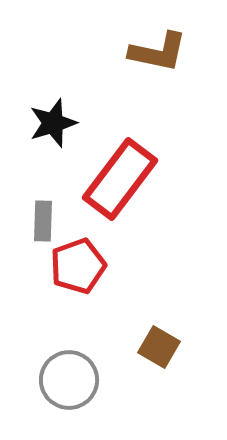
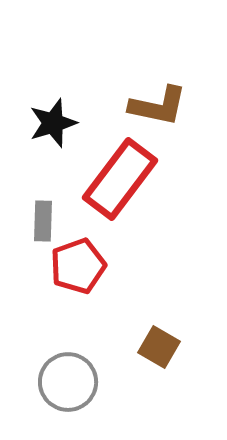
brown L-shape: moved 54 px down
gray circle: moved 1 px left, 2 px down
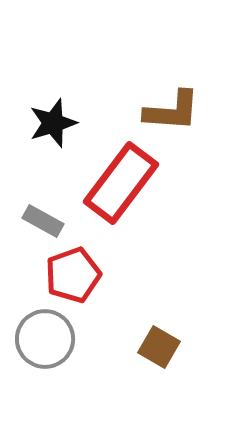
brown L-shape: moved 14 px right, 5 px down; rotated 8 degrees counterclockwise
red rectangle: moved 1 px right, 4 px down
gray rectangle: rotated 63 degrees counterclockwise
red pentagon: moved 5 px left, 9 px down
gray circle: moved 23 px left, 43 px up
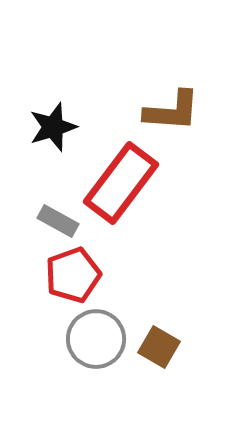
black star: moved 4 px down
gray rectangle: moved 15 px right
gray circle: moved 51 px right
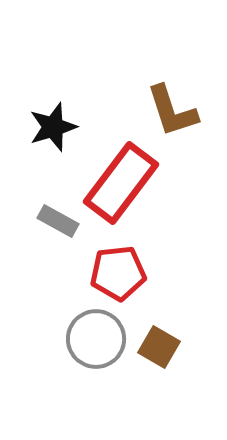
brown L-shape: rotated 68 degrees clockwise
red pentagon: moved 45 px right, 2 px up; rotated 14 degrees clockwise
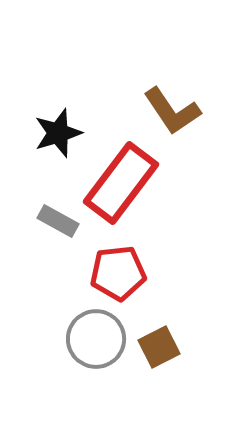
brown L-shape: rotated 16 degrees counterclockwise
black star: moved 5 px right, 6 px down
brown square: rotated 33 degrees clockwise
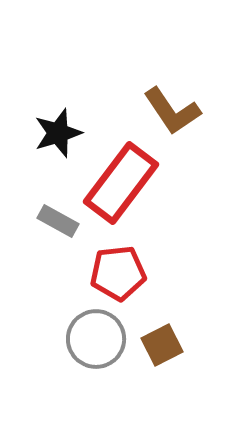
brown square: moved 3 px right, 2 px up
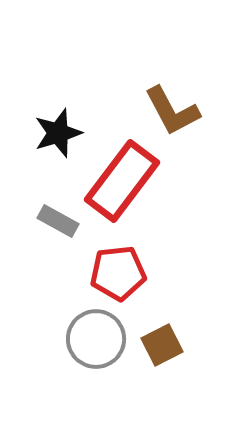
brown L-shape: rotated 6 degrees clockwise
red rectangle: moved 1 px right, 2 px up
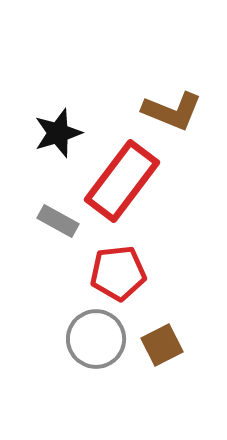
brown L-shape: rotated 40 degrees counterclockwise
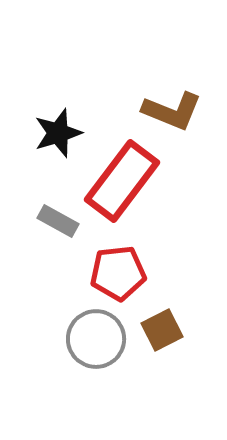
brown square: moved 15 px up
